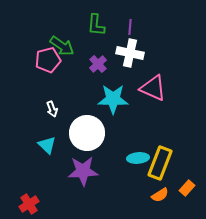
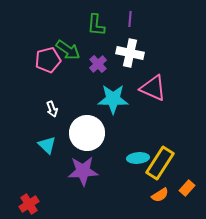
purple line: moved 8 px up
green arrow: moved 6 px right, 4 px down
yellow rectangle: rotated 12 degrees clockwise
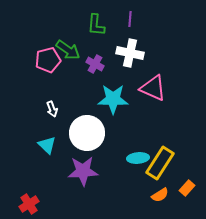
purple cross: moved 3 px left; rotated 18 degrees counterclockwise
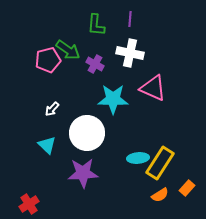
white arrow: rotated 63 degrees clockwise
purple star: moved 2 px down
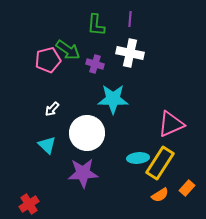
purple cross: rotated 12 degrees counterclockwise
pink triangle: moved 18 px right, 36 px down; rotated 48 degrees counterclockwise
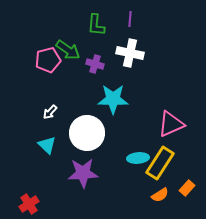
white arrow: moved 2 px left, 3 px down
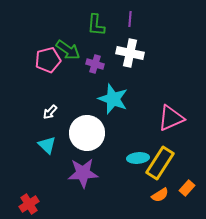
cyan star: rotated 20 degrees clockwise
pink triangle: moved 6 px up
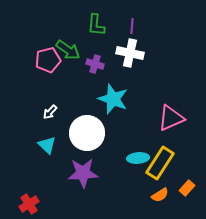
purple line: moved 2 px right, 7 px down
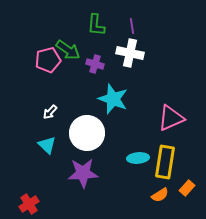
purple line: rotated 14 degrees counterclockwise
yellow rectangle: moved 5 px right, 1 px up; rotated 24 degrees counterclockwise
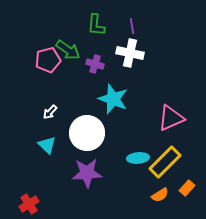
yellow rectangle: rotated 36 degrees clockwise
purple star: moved 4 px right
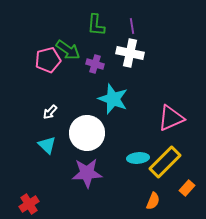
orange semicircle: moved 7 px left, 6 px down; rotated 36 degrees counterclockwise
